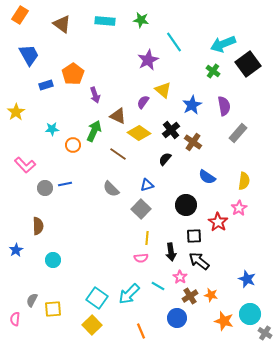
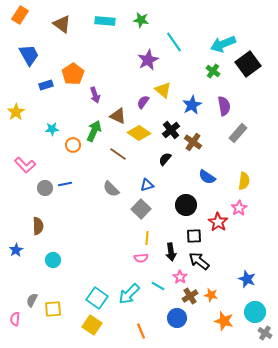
cyan circle at (250, 314): moved 5 px right, 2 px up
yellow square at (92, 325): rotated 12 degrees counterclockwise
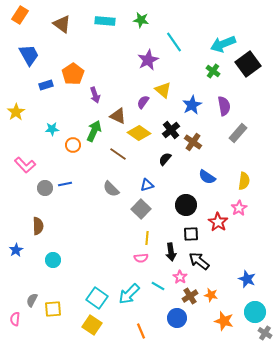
black square at (194, 236): moved 3 px left, 2 px up
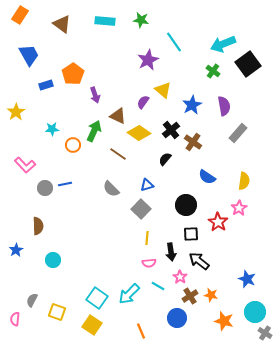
pink semicircle at (141, 258): moved 8 px right, 5 px down
yellow square at (53, 309): moved 4 px right, 3 px down; rotated 24 degrees clockwise
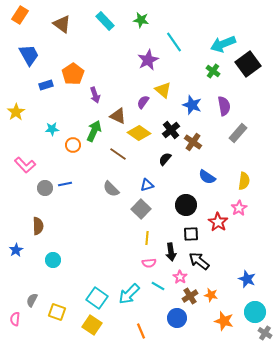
cyan rectangle at (105, 21): rotated 42 degrees clockwise
blue star at (192, 105): rotated 24 degrees counterclockwise
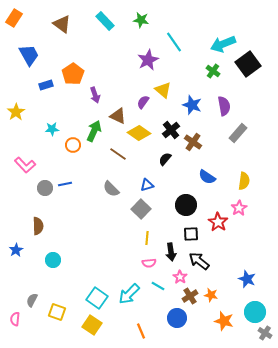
orange rectangle at (20, 15): moved 6 px left, 3 px down
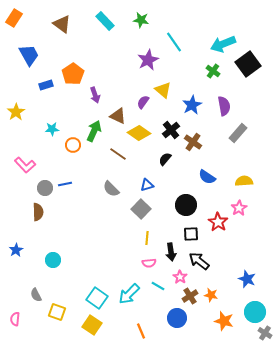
blue star at (192, 105): rotated 24 degrees clockwise
yellow semicircle at (244, 181): rotated 102 degrees counterclockwise
brown semicircle at (38, 226): moved 14 px up
gray semicircle at (32, 300): moved 4 px right, 5 px up; rotated 56 degrees counterclockwise
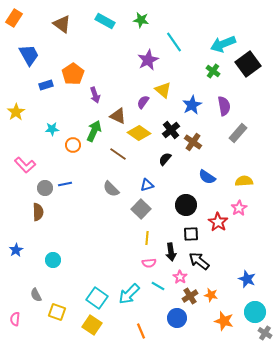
cyan rectangle at (105, 21): rotated 18 degrees counterclockwise
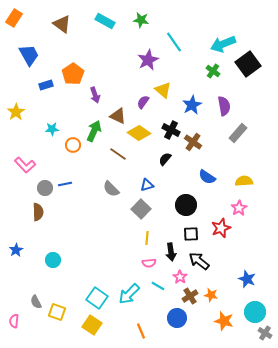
black cross at (171, 130): rotated 24 degrees counterclockwise
red star at (218, 222): moved 3 px right, 6 px down; rotated 18 degrees clockwise
gray semicircle at (36, 295): moved 7 px down
pink semicircle at (15, 319): moved 1 px left, 2 px down
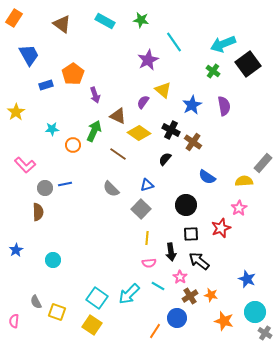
gray rectangle at (238, 133): moved 25 px right, 30 px down
orange line at (141, 331): moved 14 px right; rotated 56 degrees clockwise
